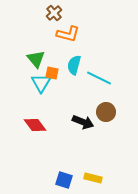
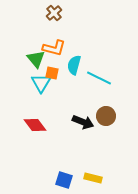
orange L-shape: moved 14 px left, 14 px down
brown circle: moved 4 px down
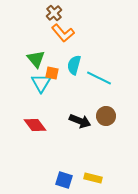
orange L-shape: moved 9 px right, 15 px up; rotated 35 degrees clockwise
black arrow: moved 3 px left, 1 px up
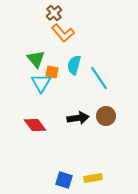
orange square: moved 1 px up
cyan line: rotated 30 degrees clockwise
black arrow: moved 2 px left, 3 px up; rotated 30 degrees counterclockwise
yellow rectangle: rotated 24 degrees counterclockwise
